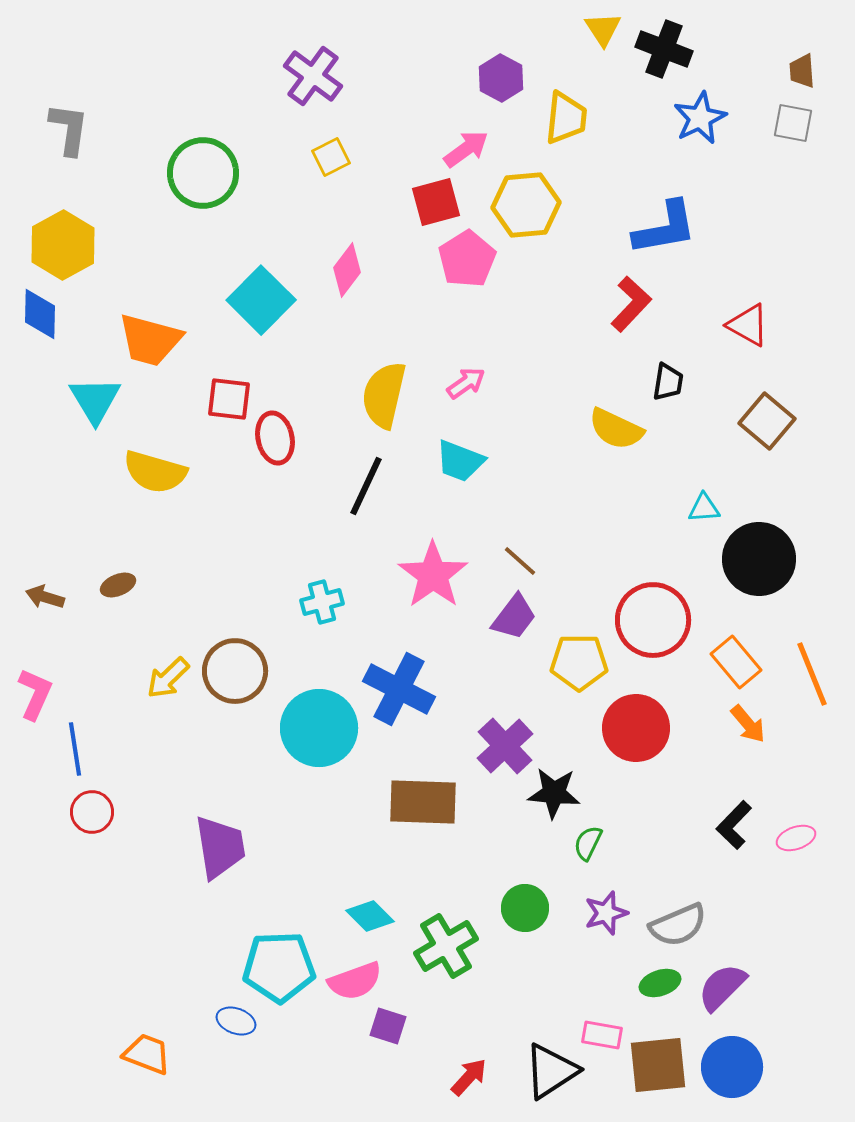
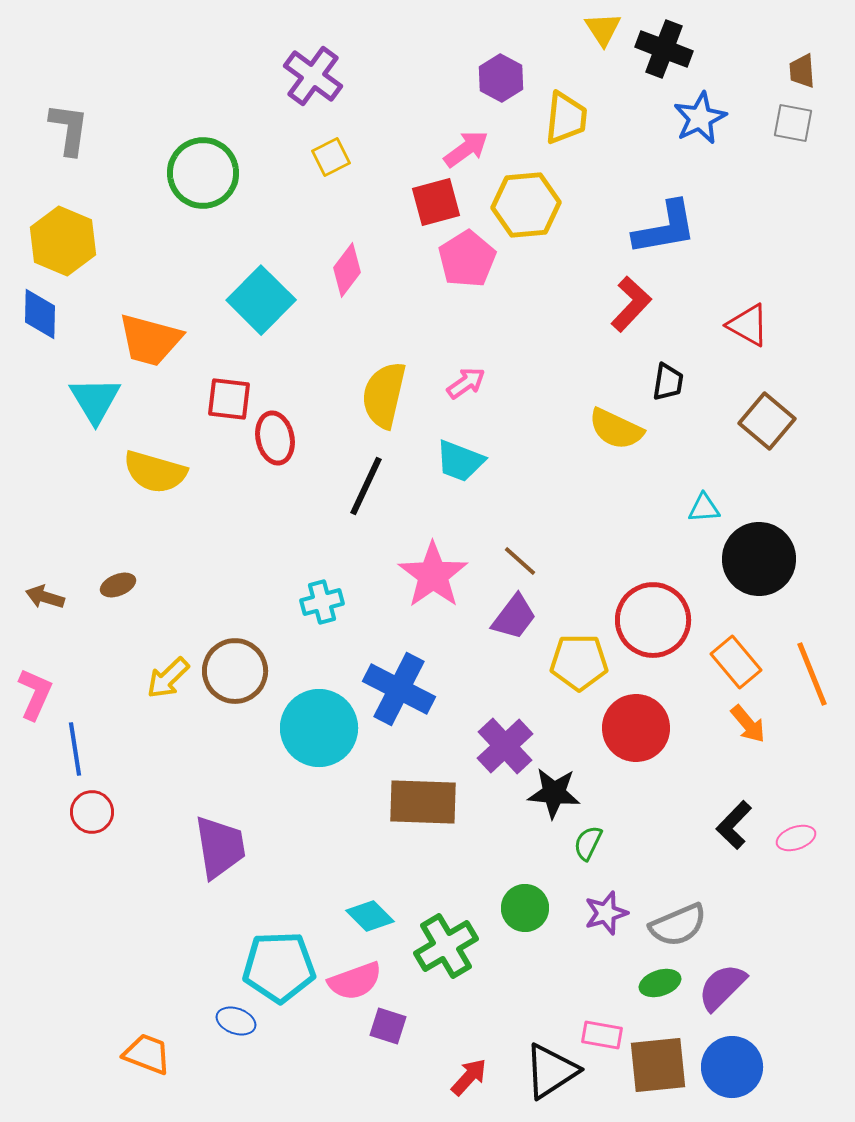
yellow hexagon at (63, 245): moved 4 px up; rotated 8 degrees counterclockwise
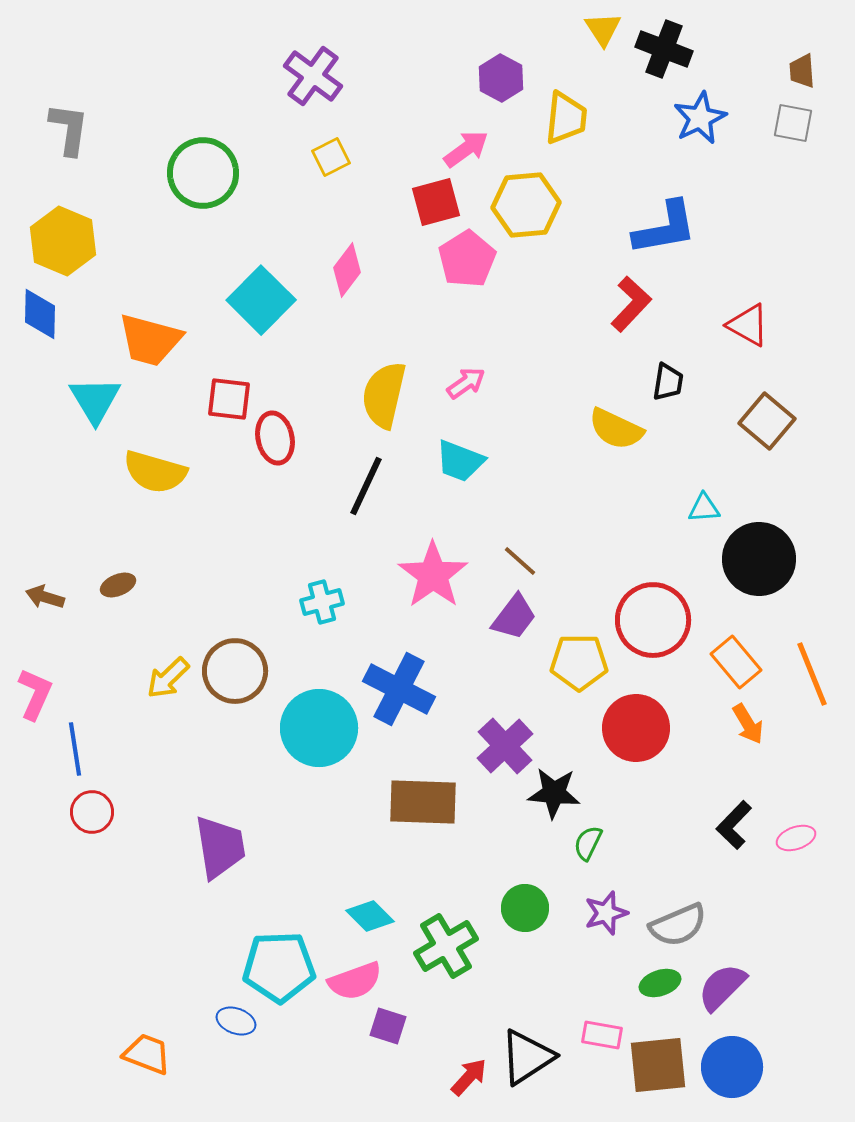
orange arrow at (748, 724): rotated 9 degrees clockwise
black triangle at (551, 1071): moved 24 px left, 14 px up
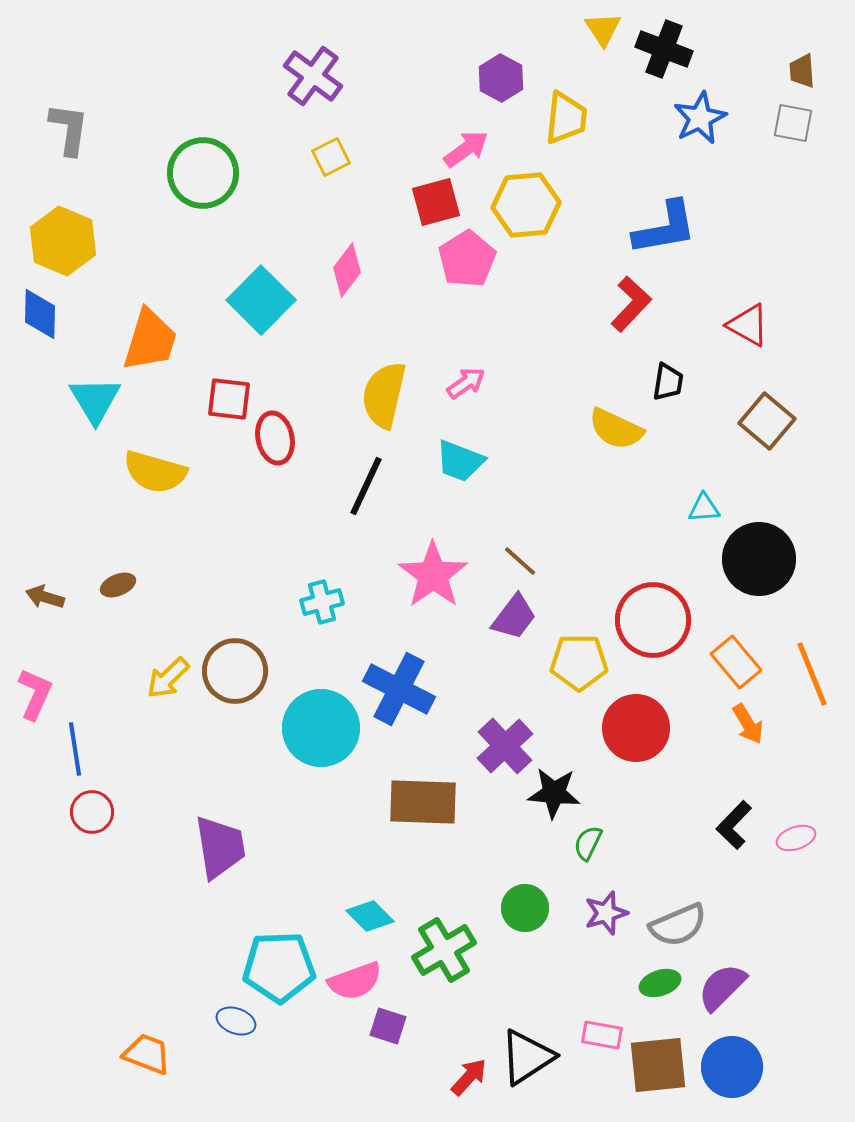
orange trapezoid at (150, 340): rotated 88 degrees counterclockwise
cyan circle at (319, 728): moved 2 px right
green cross at (446, 946): moved 2 px left, 4 px down
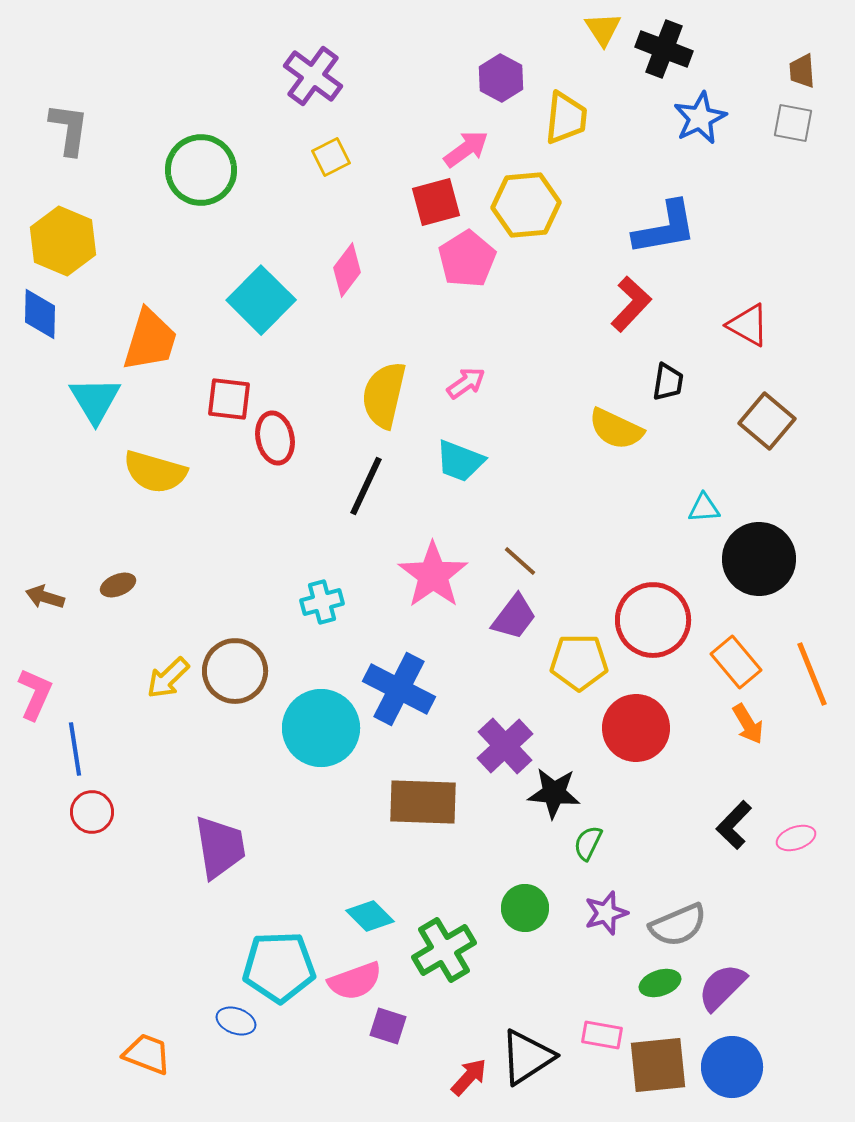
green circle at (203, 173): moved 2 px left, 3 px up
